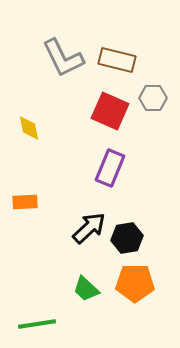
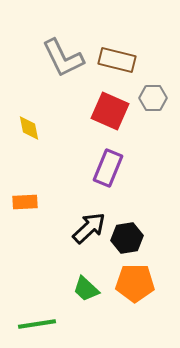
purple rectangle: moved 2 px left
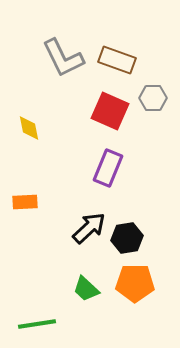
brown rectangle: rotated 6 degrees clockwise
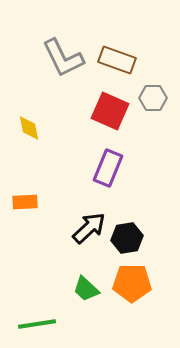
orange pentagon: moved 3 px left
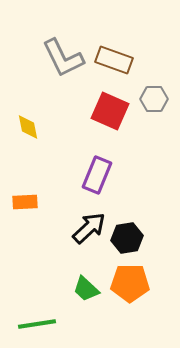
brown rectangle: moved 3 px left
gray hexagon: moved 1 px right, 1 px down
yellow diamond: moved 1 px left, 1 px up
purple rectangle: moved 11 px left, 7 px down
orange pentagon: moved 2 px left
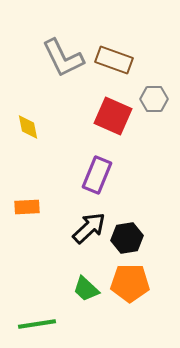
red square: moved 3 px right, 5 px down
orange rectangle: moved 2 px right, 5 px down
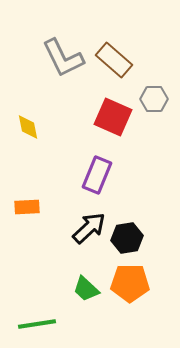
brown rectangle: rotated 21 degrees clockwise
red square: moved 1 px down
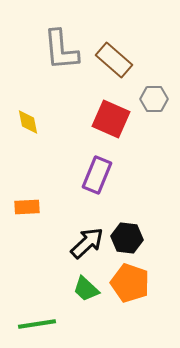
gray L-shape: moved 2 px left, 8 px up; rotated 21 degrees clockwise
red square: moved 2 px left, 2 px down
yellow diamond: moved 5 px up
black arrow: moved 2 px left, 15 px down
black hexagon: rotated 16 degrees clockwise
orange pentagon: rotated 18 degrees clockwise
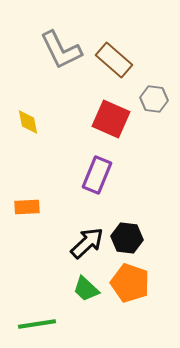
gray L-shape: rotated 21 degrees counterclockwise
gray hexagon: rotated 8 degrees clockwise
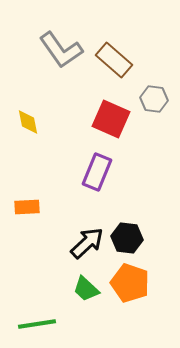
gray L-shape: rotated 9 degrees counterclockwise
purple rectangle: moved 3 px up
